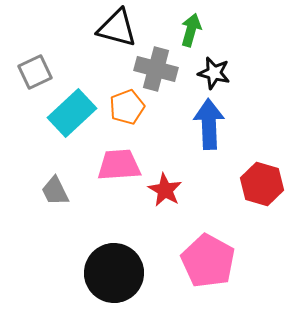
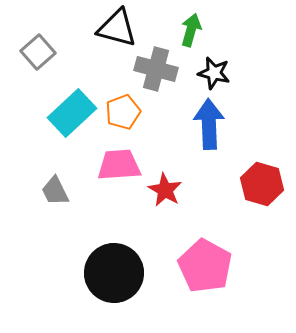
gray square: moved 3 px right, 20 px up; rotated 16 degrees counterclockwise
orange pentagon: moved 4 px left, 5 px down
pink pentagon: moved 3 px left, 5 px down
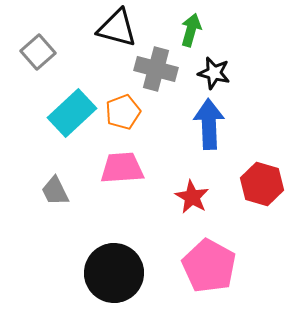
pink trapezoid: moved 3 px right, 3 px down
red star: moved 27 px right, 7 px down
pink pentagon: moved 4 px right
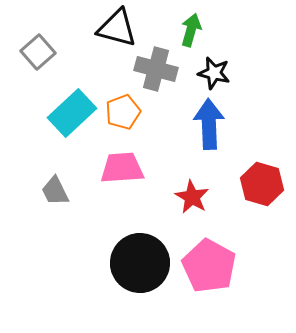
black circle: moved 26 px right, 10 px up
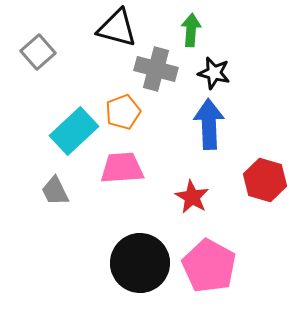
green arrow: rotated 12 degrees counterclockwise
cyan rectangle: moved 2 px right, 18 px down
red hexagon: moved 3 px right, 4 px up
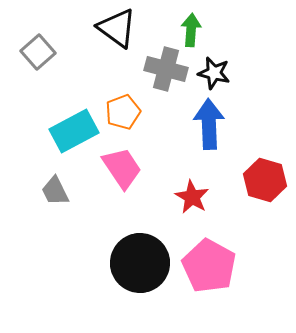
black triangle: rotated 21 degrees clockwise
gray cross: moved 10 px right
cyan rectangle: rotated 15 degrees clockwise
pink trapezoid: rotated 60 degrees clockwise
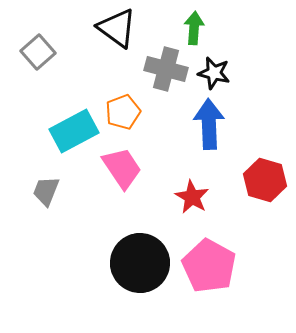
green arrow: moved 3 px right, 2 px up
gray trapezoid: moved 9 px left; rotated 48 degrees clockwise
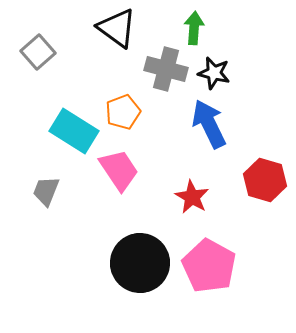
blue arrow: rotated 24 degrees counterclockwise
cyan rectangle: rotated 60 degrees clockwise
pink trapezoid: moved 3 px left, 2 px down
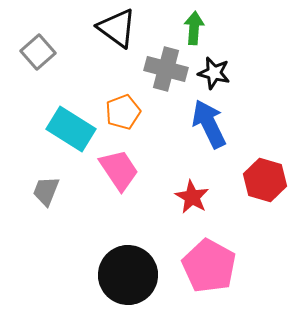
cyan rectangle: moved 3 px left, 2 px up
black circle: moved 12 px left, 12 px down
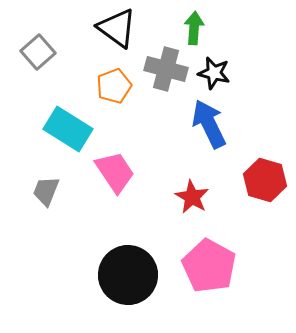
orange pentagon: moved 9 px left, 26 px up
cyan rectangle: moved 3 px left
pink trapezoid: moved 4 px left, 2 px down
